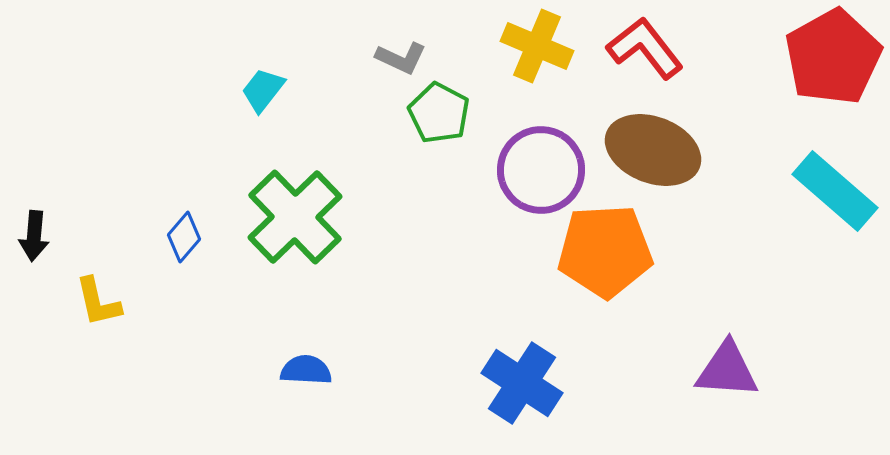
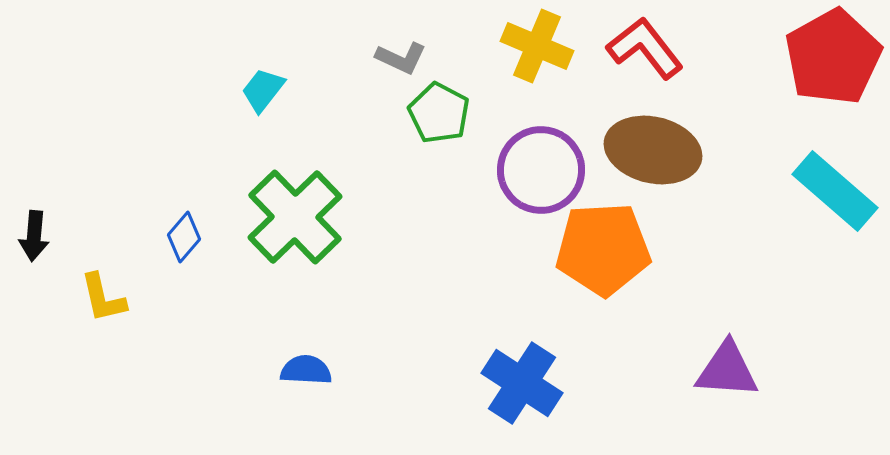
brown ellipse: rotated 8 degrees counterclockwise
orange pentagon: moved 2 px left, 2 px up
yellow L-shape: moved 5 px right, 4 px up
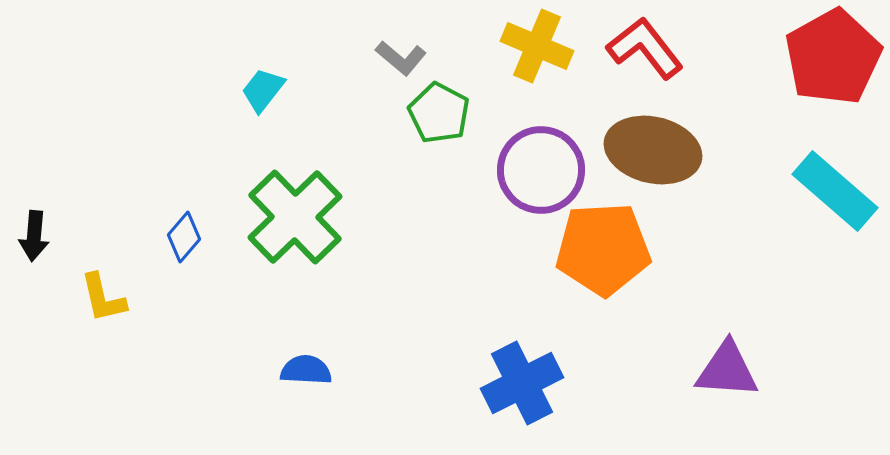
gray L-shape: rotated 15 degrees clockwise
blue cross: rotated 30 degrees clockwise
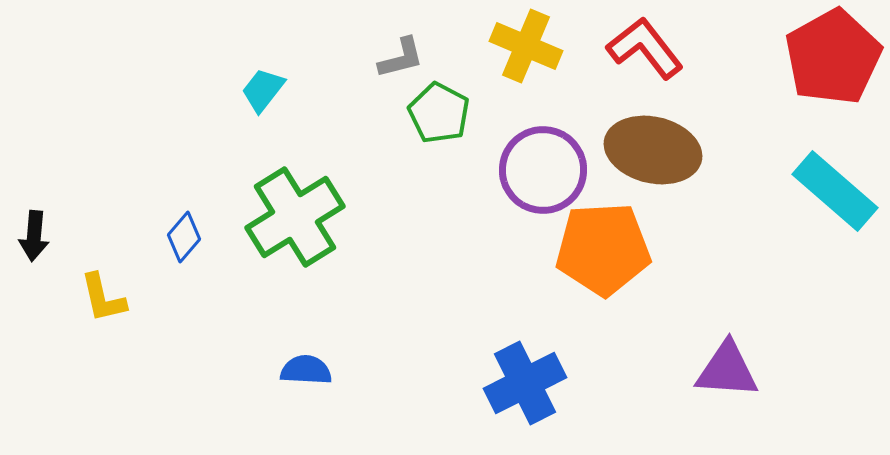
yellow cross: moved 11 px left
gray L-shape: rotated 54 degrees counterclockwise
purple circle: moved 2 px right
green cross: rotated 12 degrees clockwise
blue cross: moved 3 px right
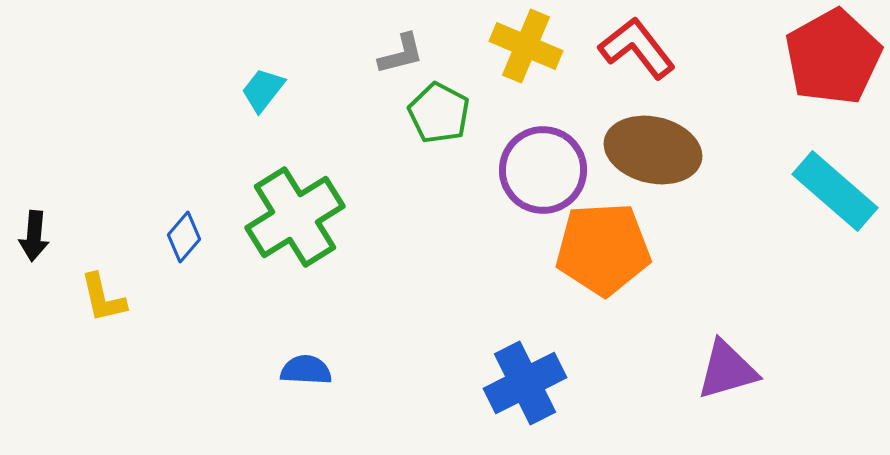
red L-shape: moved 8 px left
gray L-shape: moved 4 px up
purple triangle: rotated 20 degrees counterclockwise
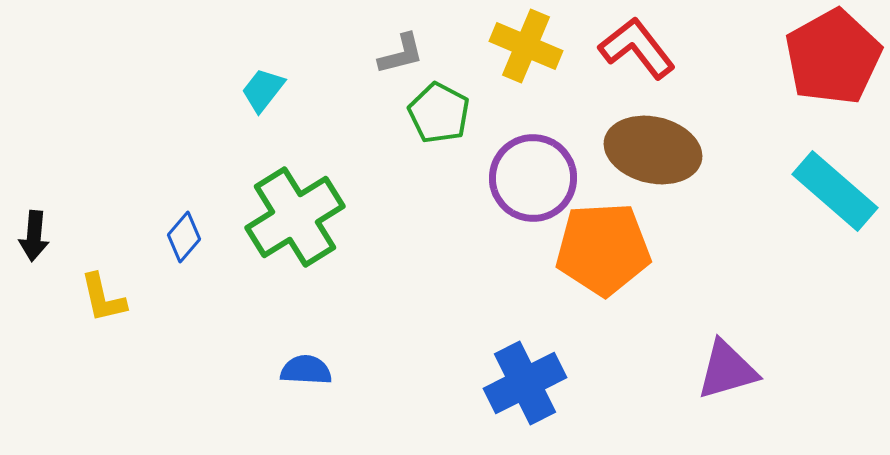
purple circle: moved 10 px left, 8 px down
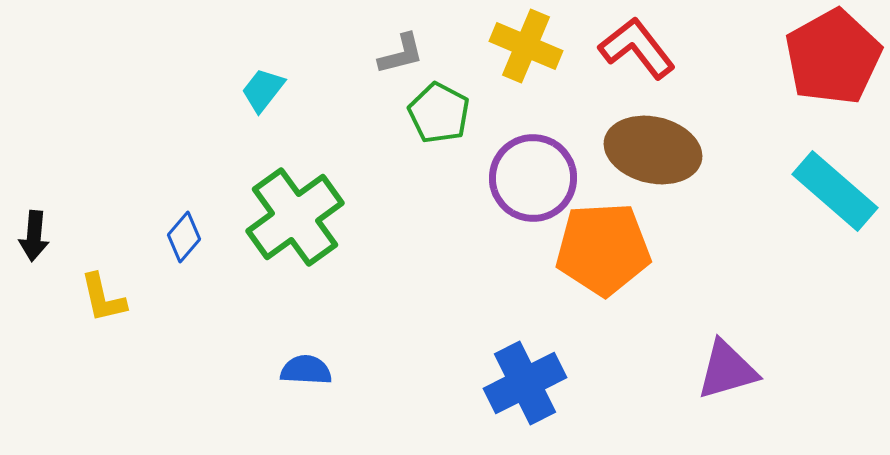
green cross: rotated 4 degrees counterclockwise
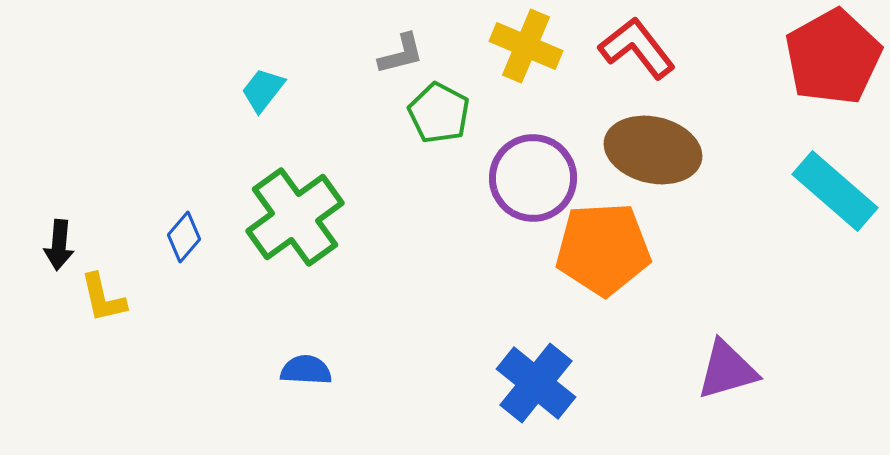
black arrow: moved 25 px right, 9 px down
blue cross: moved 11 px right; rotated 24 degrees counterclockwise
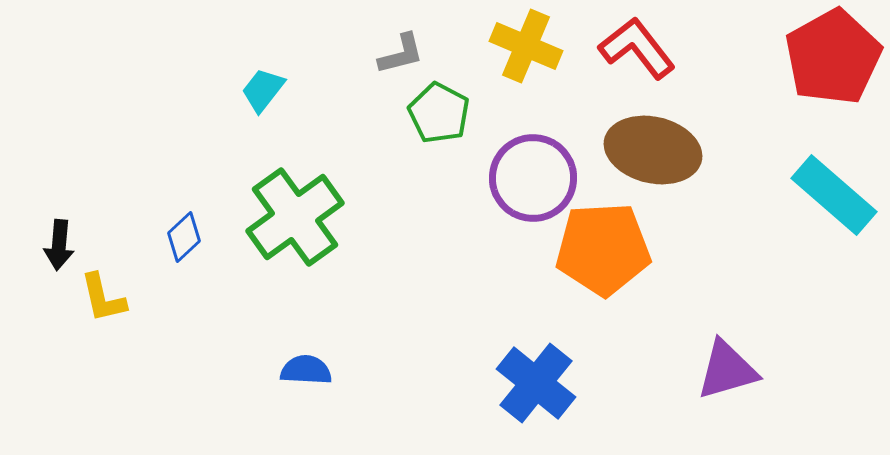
cyan rectangle: moved 1 px left, 4 px down
blue diamond: rotated 6 degrees clockwise
